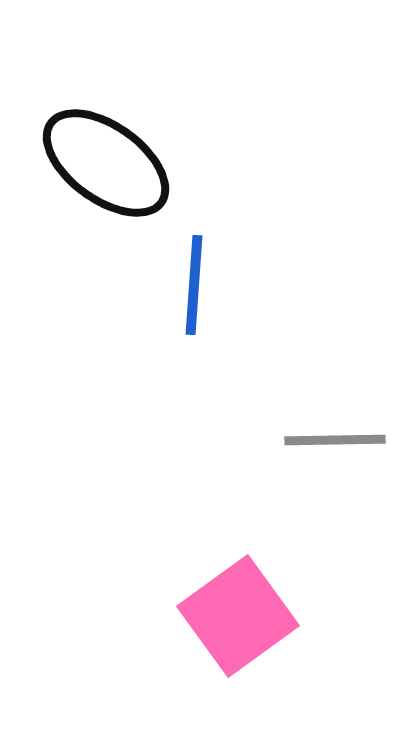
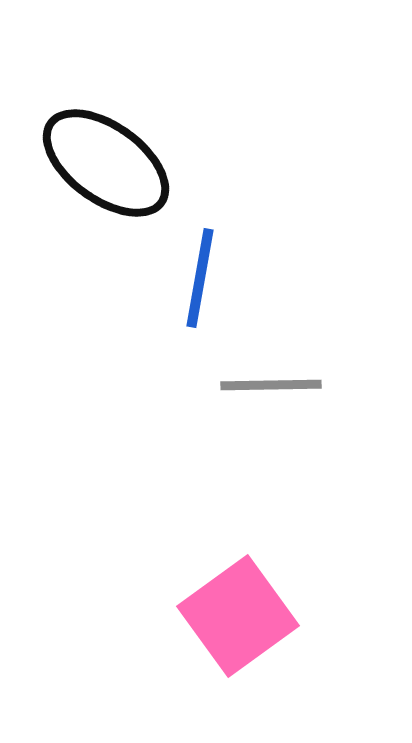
blue line: moved 6 px right, 7 px up; rotated 6 degrees clockwise
gray line: moved 64 px left, 55 px up
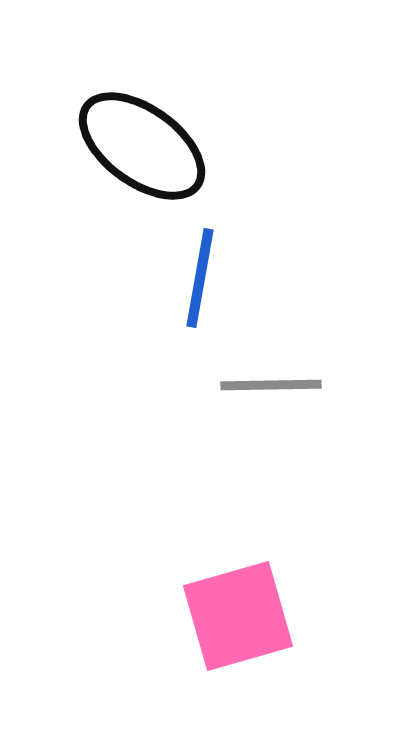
black ellipse: moved 36 px right, 17 px up
pink square: rotated 20 degrees clockwise
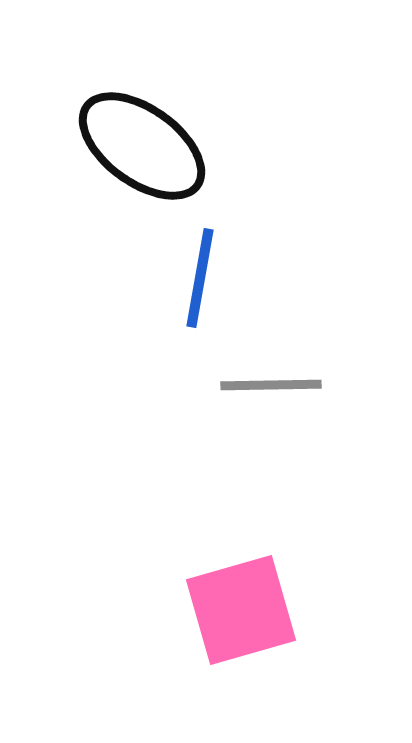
pink square: moved 3 px right, 6 px up
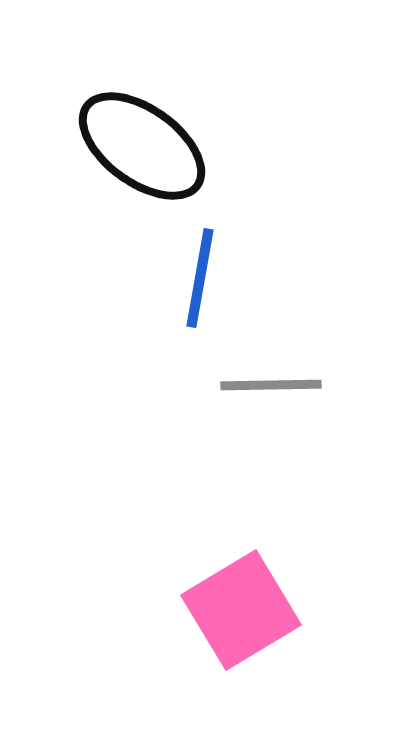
pink square: rotated 15 degrees counterclockwise
